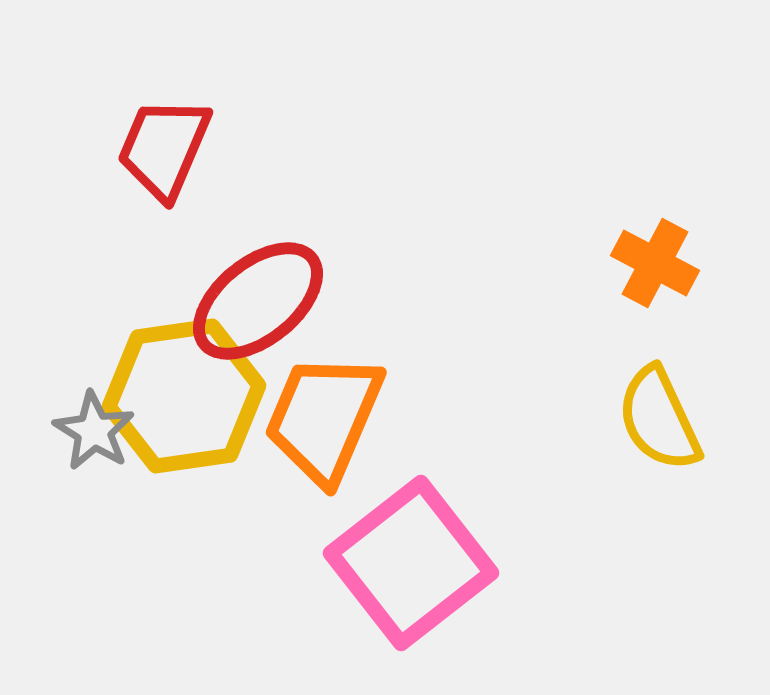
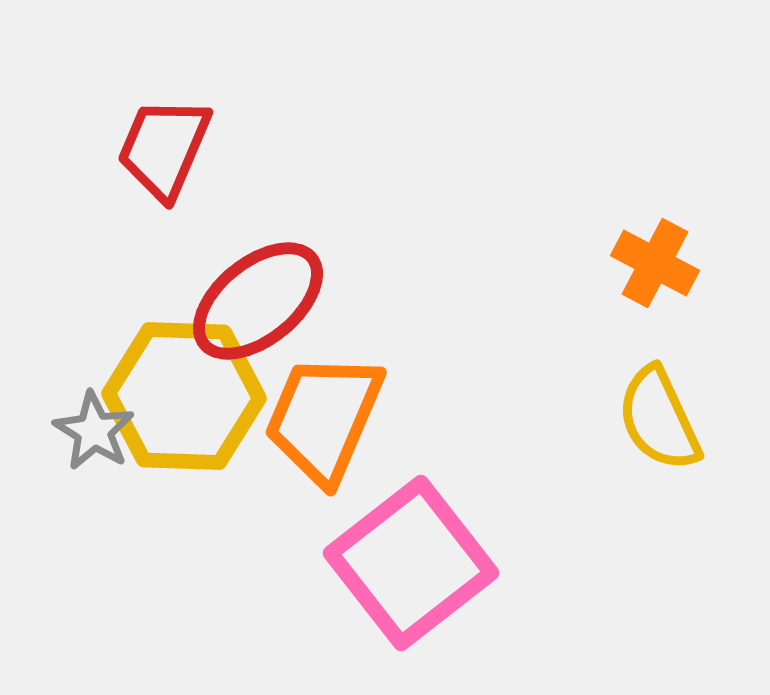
yellow hexagon: rotated 10 degrees clockwise
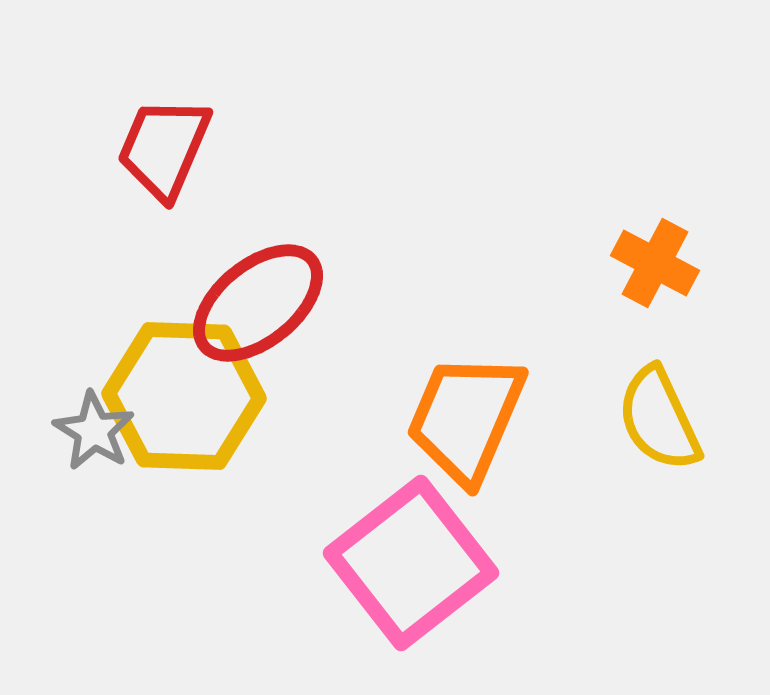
red ellipse: moved 2 px down
orange trapezoid: moved 142 px right
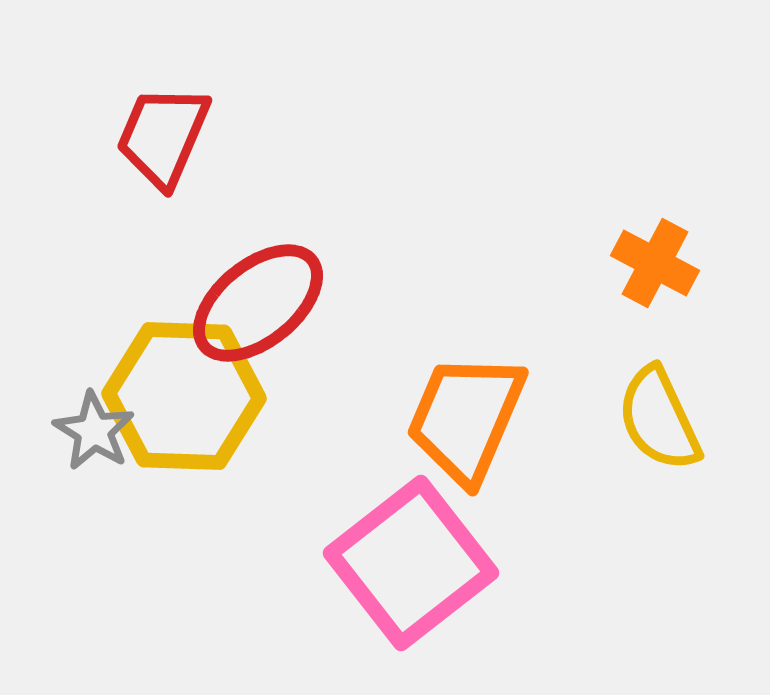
red trapezoid: moved 1 px left, 12 px up
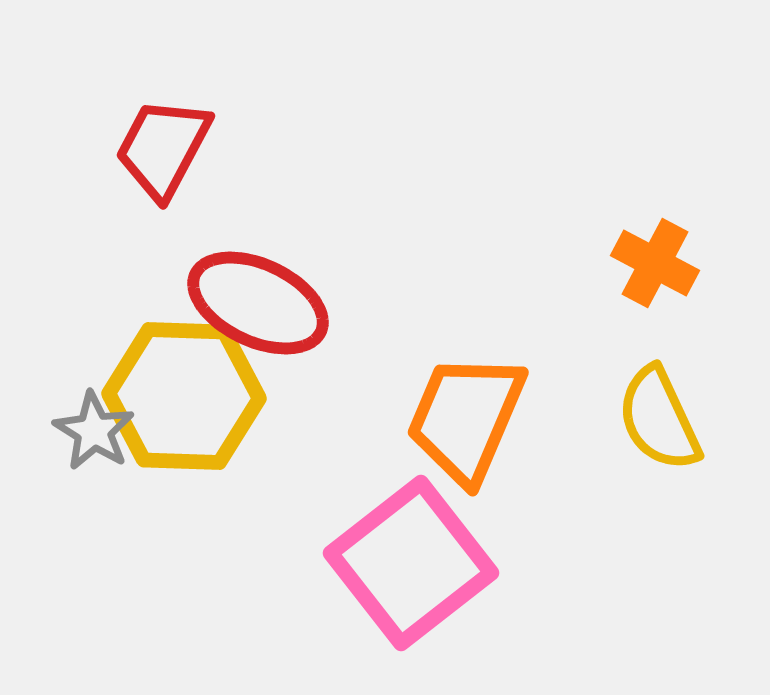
red trapezoid: moved 12 px down; rotated 5 degrees clockwise
red ellipse: rotated 64 degrees clockwise
